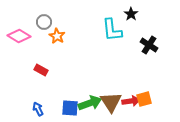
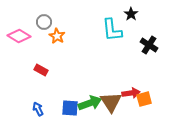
red arrow: moved 8 px up
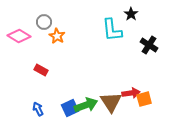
green arrow: moved 4 px left, 2 px down
blue square: rotated 30 degrees counterclockwise
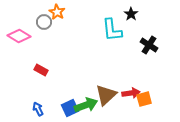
orange star: moved 24 px up
brown triangle: moved 5 px left, 7 px up; rotated 20 degrees clockwise
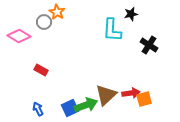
black star: rotated 24 degrees clockwise
cyan L-shape: rotated 10 degrees clockwise
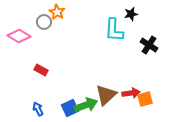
cyan L-shape: moved 2 px right
orange square: moved 1 px right
